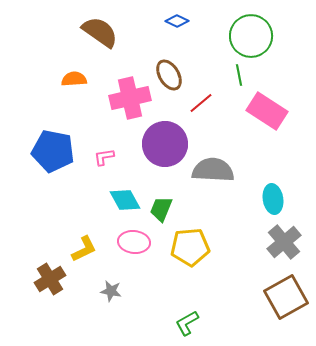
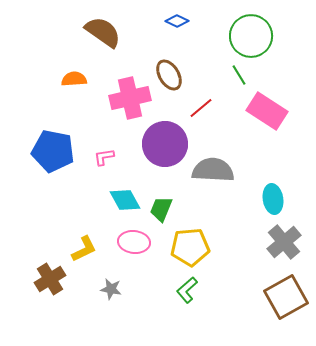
brown semicircle: moved 3 px right
green line: rotated 20 degrees counterclockwise
red line: moved 5 px down
gray star: moved 2 px up
green L-shape: moved 33 px up; rotated 12 degrees counterclockwise
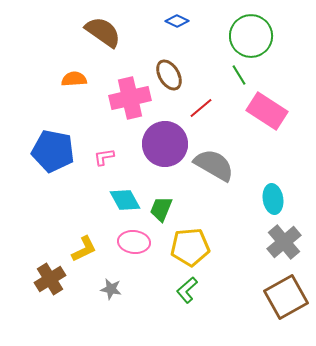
gray semicircle: moved 1 px right, 5 px up; rotated 27 degrees clockwise
